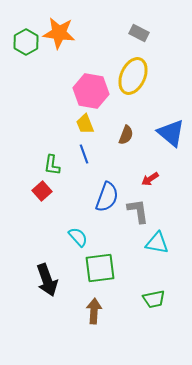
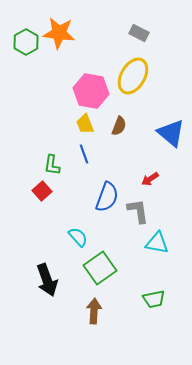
yellow ellipse: rotated 6 degrees clockwise
brown semicircle: moved 7 px left, 9 px up
green square: rotated 28 degrees counterclockwise
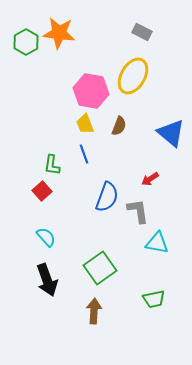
gray rectangle: moved 3 px right, 1 px up
cyan semicircle: moved 32 px left
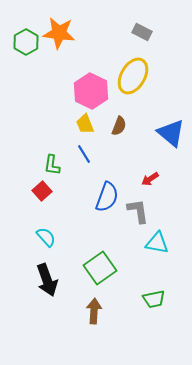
pink hexagon: rotated 16 degrees clockwise
blue line: rotated 12 degrees counterclockwise
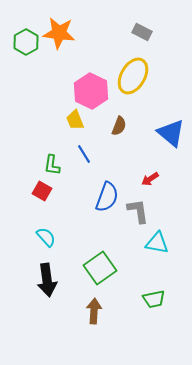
yellow trapezoid: moved 10 px left, 4 px up
red square: rotated 18 degrees counterclockwise
black arrow: rotated 12 degrees clockwise
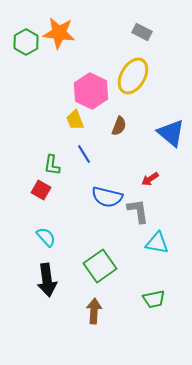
red square: moved 1 px left, 1 px up
blue semicircle: rotated 84 degrees clockwise
green square: moved 2 px up
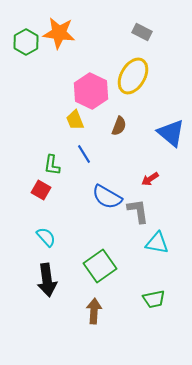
blue semicircle: rotated 16 degrees clockwise
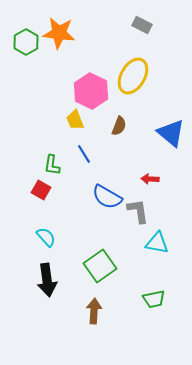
gray rectangle: moved 7 px up
red arrow: rotated 36 degrees clockwise
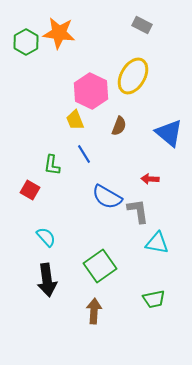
blue triangle: moved 2 px left
red square: moved 11 px left
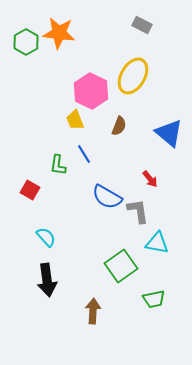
green L-shape: moved 6 px right
red arrow: rotated 132 degrees counterclockwise
green square: moved 21 px right
brown arrow: moved 1 px left
